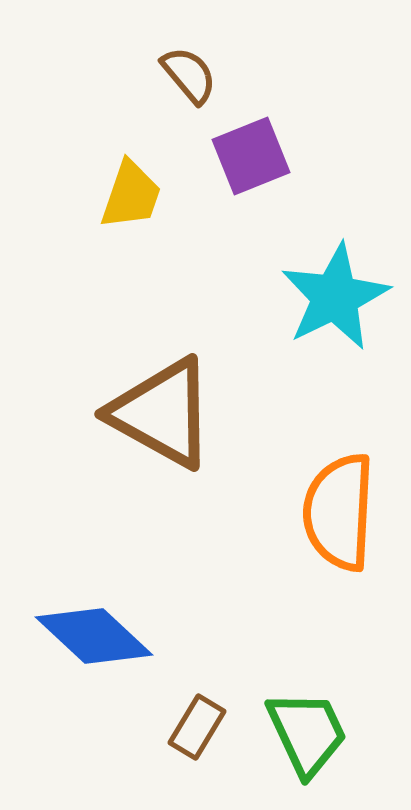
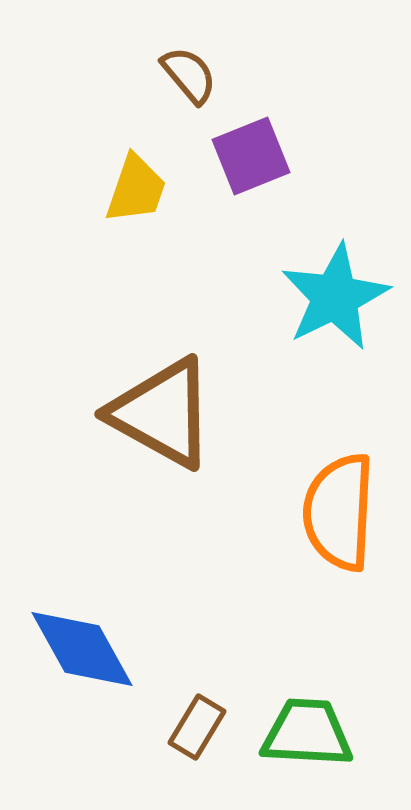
yellow trapezoid: moved 5 px right, 6 px up
blue diamond: moved 12 px left, 13 px down; rotated 18 degrees clockwise
green trapezoid: rotated 62 degrees counterclockwise
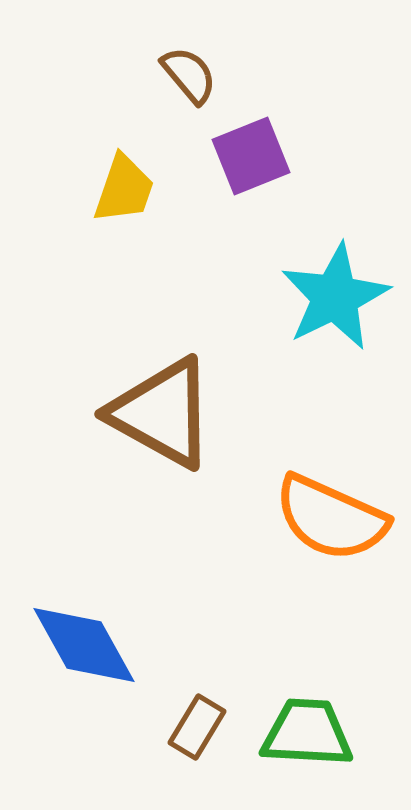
yellow trapezoid: moved 12 px left
orange semicircle: moved 8 px left, 6 px down; rotated 69 degrees counterclockwise
blue diamond: moved 2 px right, 4 px up
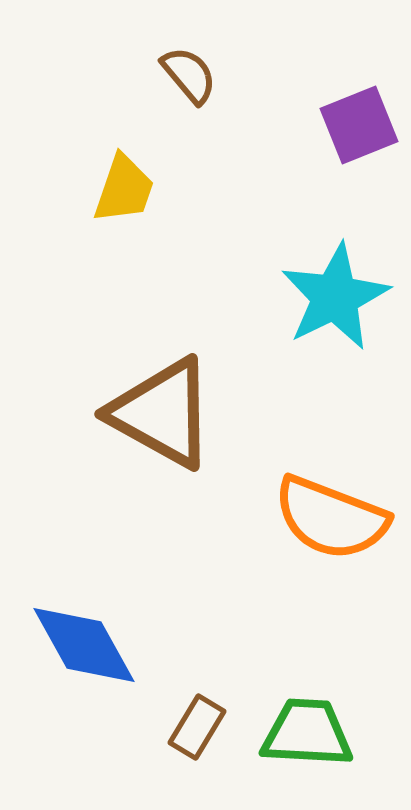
purple square: moved 108 px right, 31 px up
orange semicircle: rotated 3 degrees counterclockwise
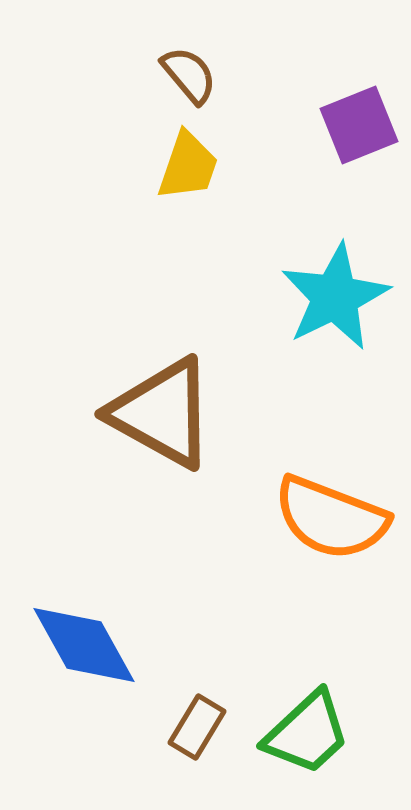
yellow trapezoid: moved 64 px right, 23 px up
green trapezoid: rotated 134 degrees clockwise
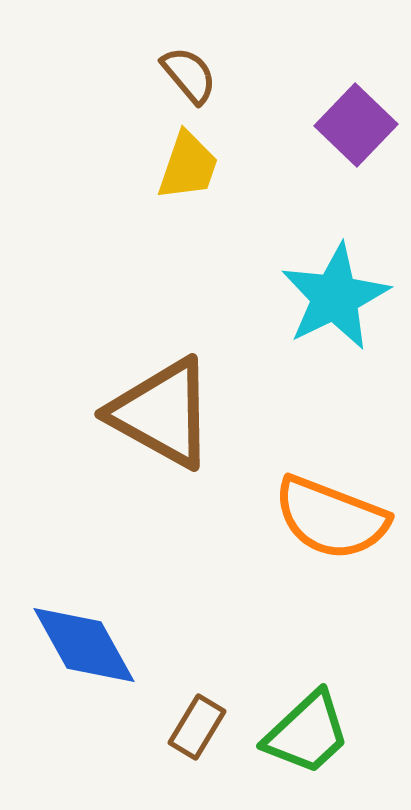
purple square: moved 3 px left; rotated 24 degrees counterclockwise
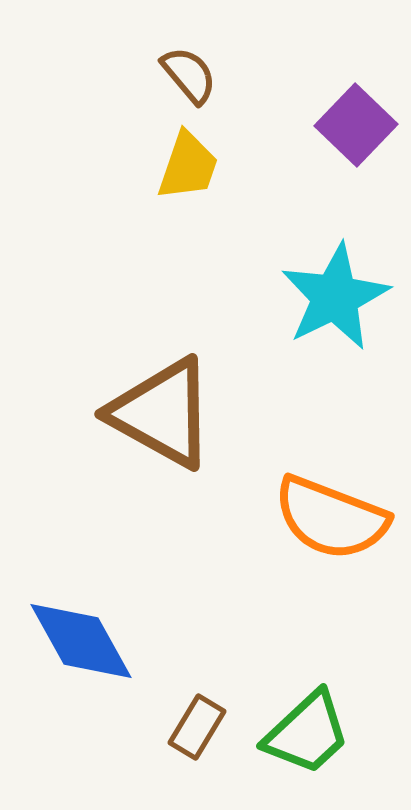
blue diamond: moved 3 px left, 4 px up
